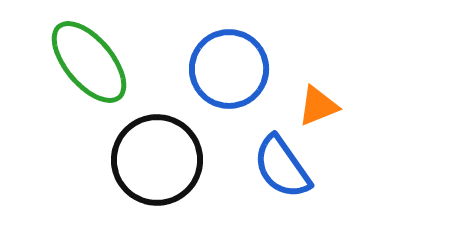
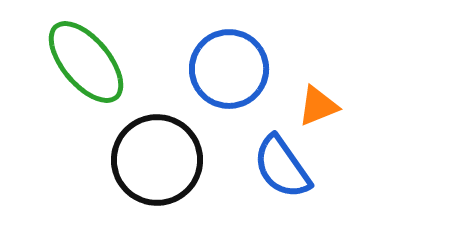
green ellipse: moved 3 px left
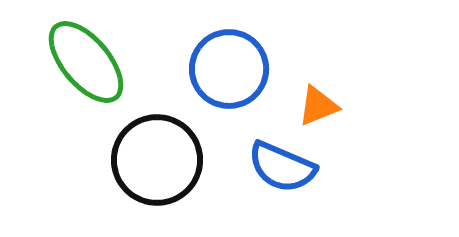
blue semicircle: rotated 32 degrees counterclockwise
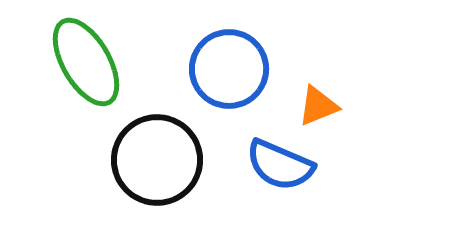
green ellipse: rotated 10 degrees clockwise
blue semicircle: moved 2 px left, 2 px up
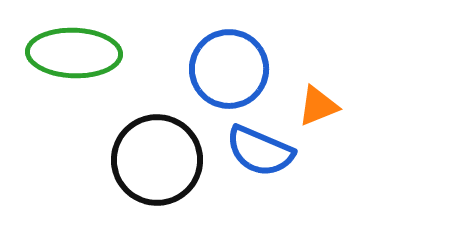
green ellipse: moved 12 px left, 9 px up; rotated 58 degrees counterclockwise
blue semicircle: moved 20 px left, 14 px up
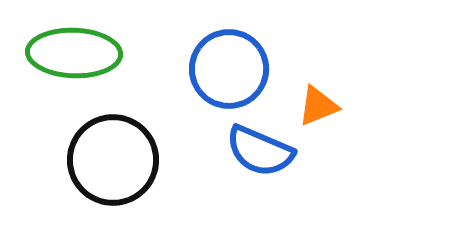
black circle: moved 44 px left
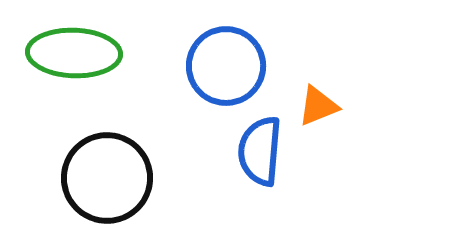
blue circle: moved 3 px left, 3 px up
blue semicircle: rotated 72 degrees clockwise
black circle: moved 6 px left, 18 px down
